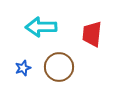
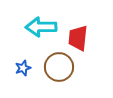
red trapezoid: moved 14 px left, 4 px down
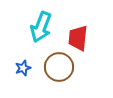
cyan arrow: rotated 68 degrees counterclockwise
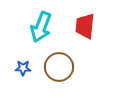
red trapezoid: moved 7 px right, 12 px up
blue star: rotated 21 degrees clockwise
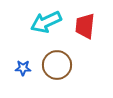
cyan arrow: moved 5 px right, 5 px up; rotated 44 degrees clockwise
brown circle: moved 2 px left, 2 px up
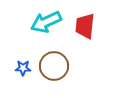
brown circle: moved 3 px left, 1 px down
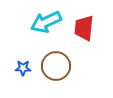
red trapezoid: moved 1 px left, 2 px down
brown circle: moved 2 px right
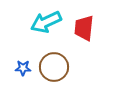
brown circle: moved 2 px left, 1 px down
